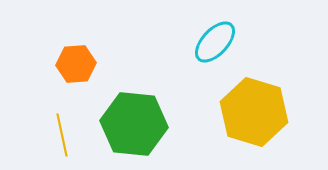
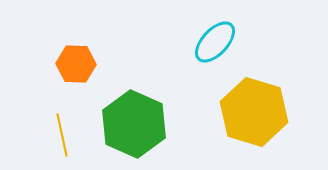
orange hexagon: rotated 6 degrees clockwise
green hexagon: rotated 18 degrees clockwise
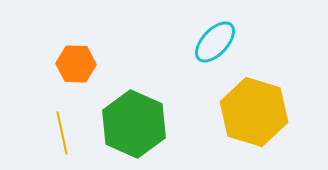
yellow line: moved 2 px up
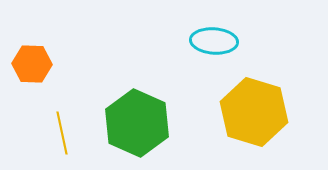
cyan ellipse: moved 1 px left, 1 px up; rotated 51 degrees clockwise
orange hexagon: moved 44 px left
green hexagon: moved 3 px right, 1 px up
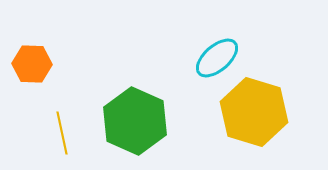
cyan ellipse: moved 3 px right, 17 px down; rotated 45 degrees counterclockwise
green hexagon: moved 2 px left, 2 px up
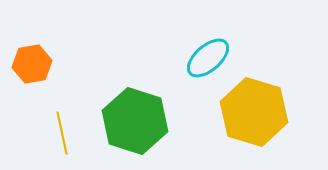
cyan ellipse: moved 9 px left
orange hexagon: rotated 12 degrees counterclockwise
green hexagon: rotated 6 degrees counterclockwise
